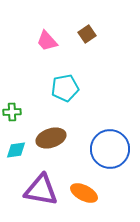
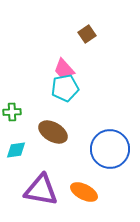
pink trapezoid: moved 17 px right, 28 px down
brown ellipse: moved 2 px right, 6 px up; rotated 48 degrees clockwise
orange ellipse: moved 1 px up
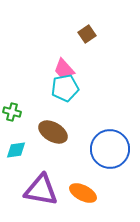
green cross: rotated 18 degrees clockwise
orange ellipse: moved 1 px left, 1 px down
